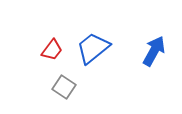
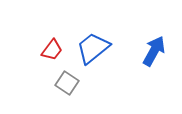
gray square: moved 3 px right, 4 px up
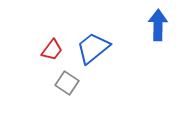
blue arrow: moved 4 px right, 26 px up; rotated 28 degrees counterclockwise
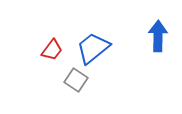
blue arrow: moved 11 px down
gray square: moved 9 px right, 3 px up
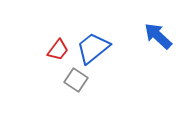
blue arrow: rotated 48 degrees counterclockwise
red trapezoid: moved 6 px right
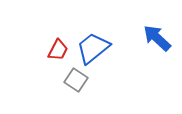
blue arrow: moved 1 px left, 2 px down
red trapezoid: rotated 10 degrees counterclockwise
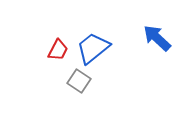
gray square: moved 3 px right, 1 px down
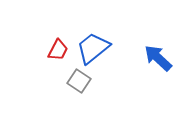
blue arrow: moved 1 px right, 20 px down
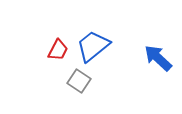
blue trapezoid: moved 2 px up
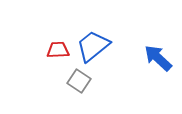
red trapezoid: rotated 120 degrees counterclockwise
